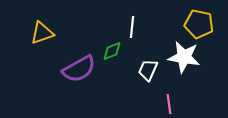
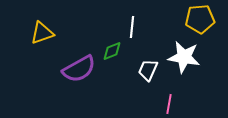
yellow pentagon: moved 1 px right, 5 px up; rotated 16 degrees counterclockwise
pink line: rotated 18 degrees clockwise
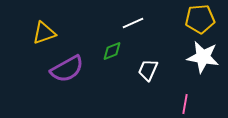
white line: moved 1 px right, 4 px up; rotated 60 degrees clockwise
yellow triangle: moved 2 px right
white star: moved 19 px right
purple semicircle: moved 12 px left
pink line: moved 16 px right
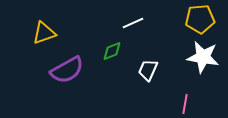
purple semicircle: moved 1 px down
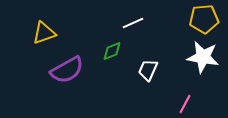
yellow pentagon: moved 4 px right
pink line: rotated 18 degrees clockwise
